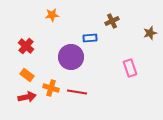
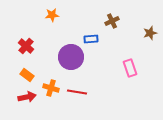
blue rectangle: moved 1 px right, 1 px down
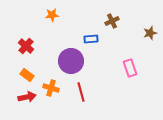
purple circle: moved 4 px down
red line: moved 4 px right; rotated 66 degrees clockwise
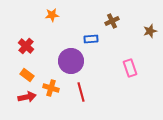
brown star: moved 2 px up
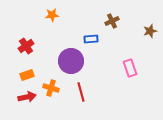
red cross: rotated 14 degrees clockwise
orange rectangle: rotated 56 degrees counterclockwise
